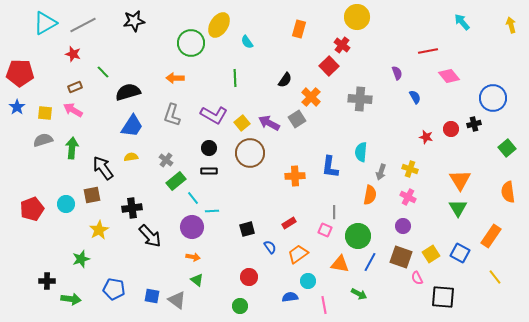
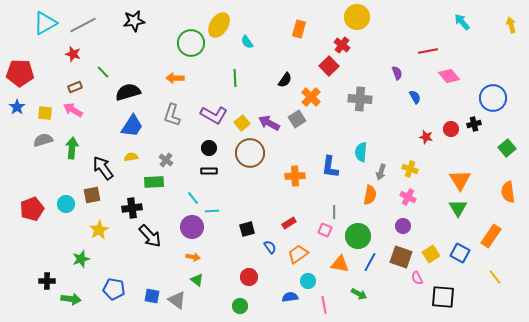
green rectangle at (176, 181): moved 22 px left, 1 px down; rotated 36 degrees clockwise
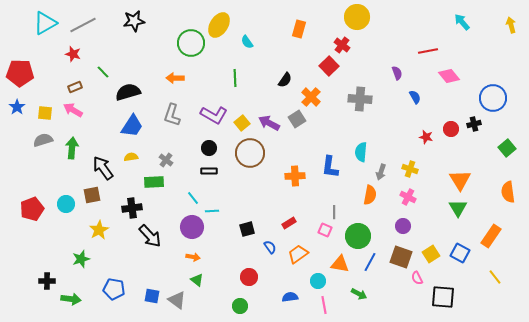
cyan circle at (308, 281): moved 10 px right
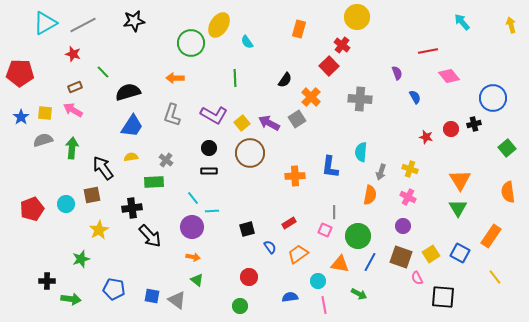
blue star at (17, 107): moved 4 px right, 10 px down
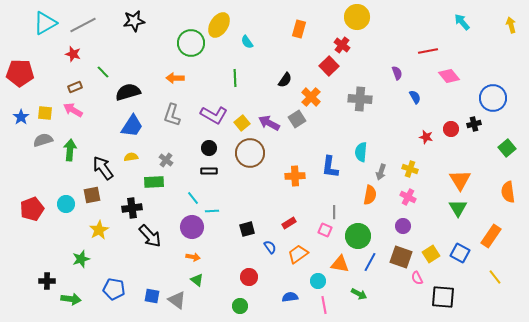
green arrow at (72, 148): moved 2 px left, 2 px down
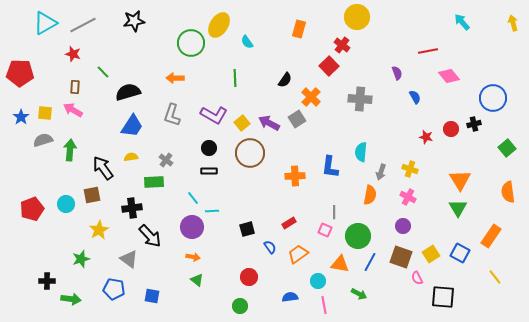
yellow arrow at (511, 25): moved 2 px right, 2 px up
brown rectangle at (75, 87): rotated 64 degrees counterclockwise
gray triangle at (177, 300): moved 48 px left, 41 px up
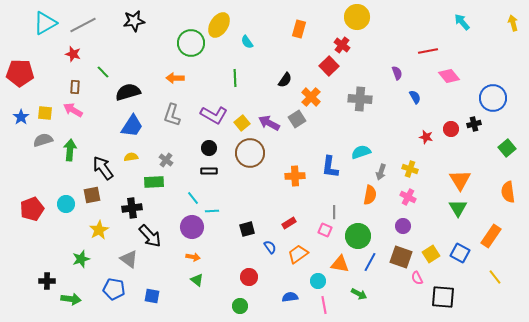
cyan semicircle at (361, 152): rotated 66 degrees clockwise
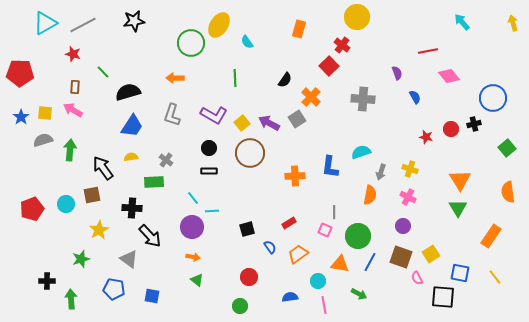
gray cross at (360, 99): moved 3 px right
black cross at (132, 208): rotated 12 degrees clockwise
blue square at (460, 253): moved 20 px down; rotated 18 degrees counterclockwise
green arrow at (71, 299): rotated 102 degrees counterclockwise
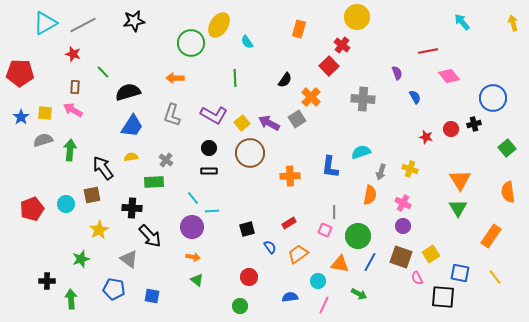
orange cross at (295, 176): moved 5 px left
pink cross at (408, 197): moved 5 px left, 6 px down
pink line at (324, 305): rotated 36 degrees clockwise
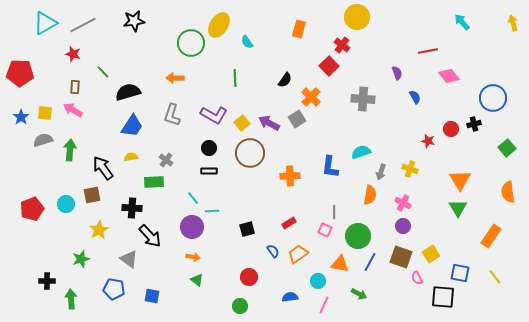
red star at (426, 137): moved 2 px right, 4 px down
blue semicircle at (270, 247): moved 3 px right, 4 px down
